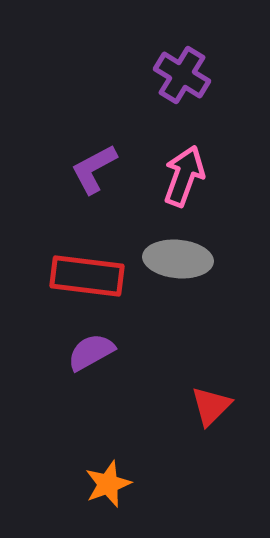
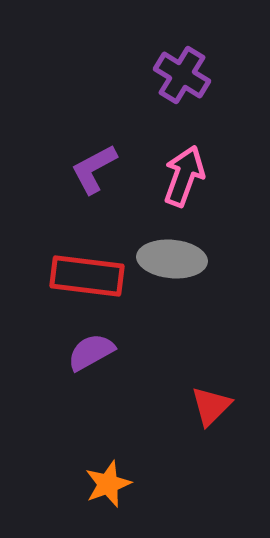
gray ellipse: moved 6 px left
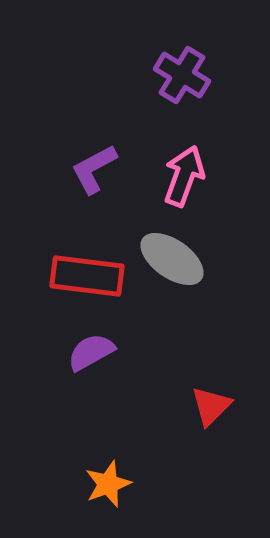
gray ellipse: rotated 30 degrees clockwise
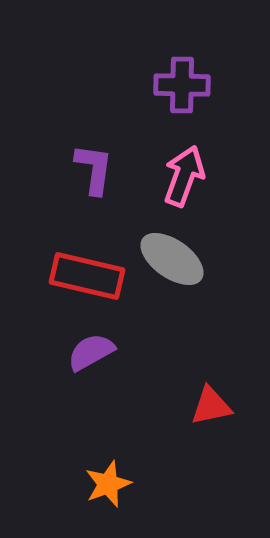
purple cross: moved 10 px down; rotated 30 degrees counterclockwise
purple L-shape: rotated 126 degrees clockwise
red rectangle: rotated 6 degrees clockwise
red triangle: rotated 33 degrees clockwise
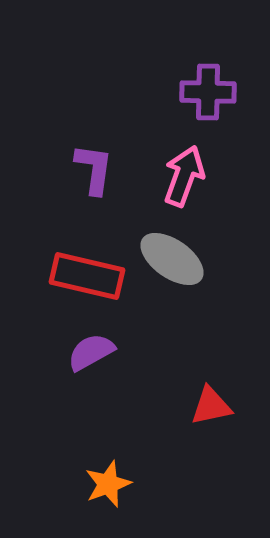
purple cross: moved 26 px right, 7 px down
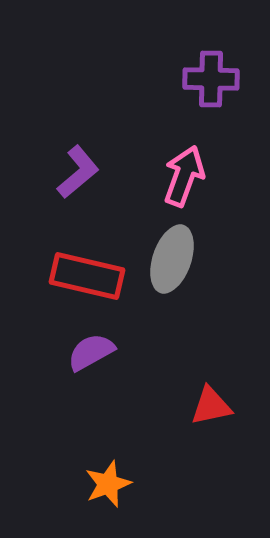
purple cross: moved 3 px right, 13 px up
purple L-shape: moved 16 px left, 3 px down; rotated 42 degrees clockwise
gray ellipse: rotated 74 degrees clockwise
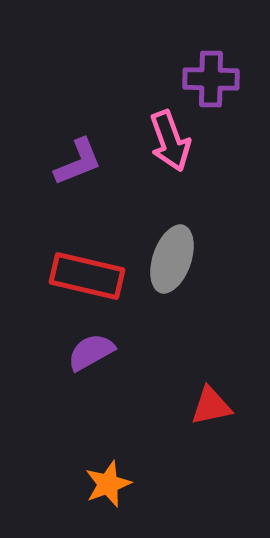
purple L-shape: moved 10 px up; rotated 18 degrees clockwise
pink arrow: moved 14 px left, 35 px up; rotated 140 degrees clockwise
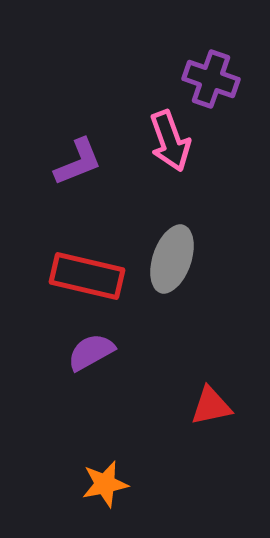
purple cross: rotated 18 degrees clockwise
orange star: moved 3 px left; rotated 9 degrees clockwise
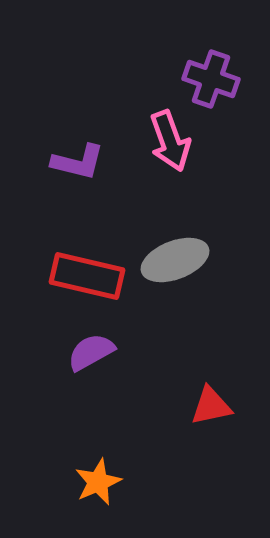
purple L-shape: rotated 36 degrees clockwise
gray ellipse: moved 3 px right, 1 px down; rotated 50 degrees clockwise
orange star: moved 7 px left, 2 px up; rotated 12 degrees counterclockwise
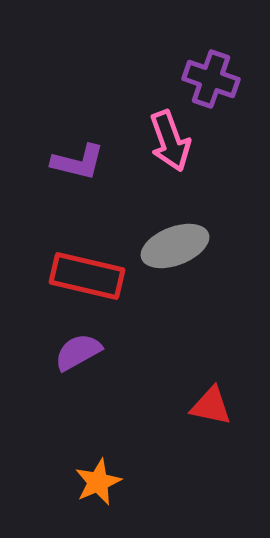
gray ellipse: moved 14 px up
purple semicircle: moved 13 px left
red triangle: rotated 24 degrees clockwise
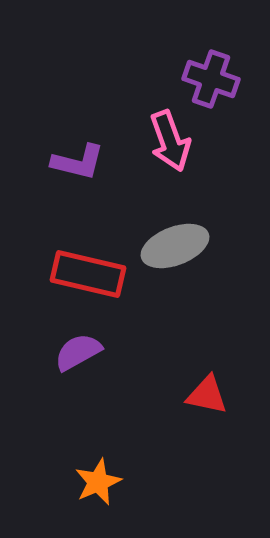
red rectangle: moved 1 px right, 2 px up
red triangle: moved 4 px left, 11 px up
